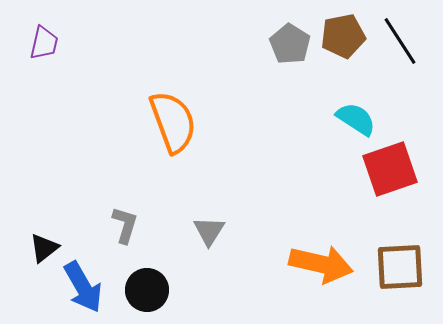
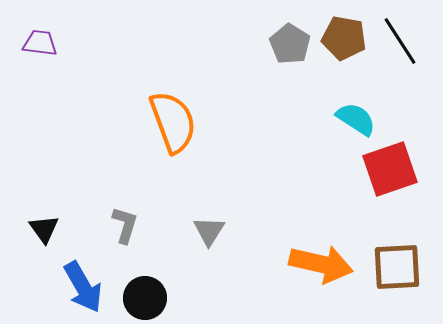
brown pentagon: moved 1 px right, 2 px down; rotated 21 degrees clockwise
purple trapezoid: moved 4 px left; rotated 96 degrees counterclockwise
black triangle: moved 19 px up; rotated 28 degrees counterclockwise
brown square: moved 3 px left
black circle: moved 2 px left, 8 px down
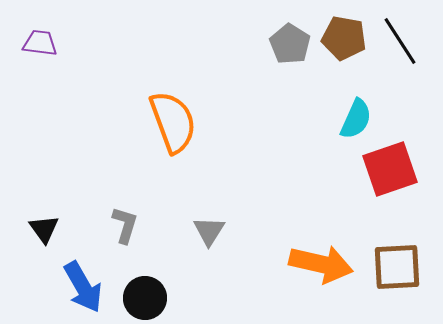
cyan semicircle: rotated 81 degrees clockwise
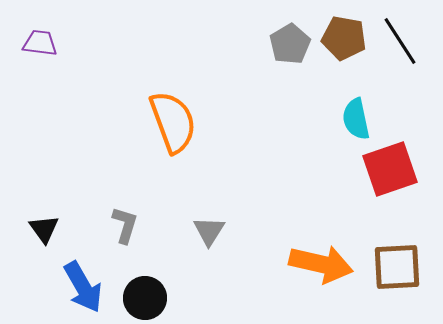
gray pentagon: rotated 9 degrees clockwise
cyan semicircle: rotated 144 degrees clockwise
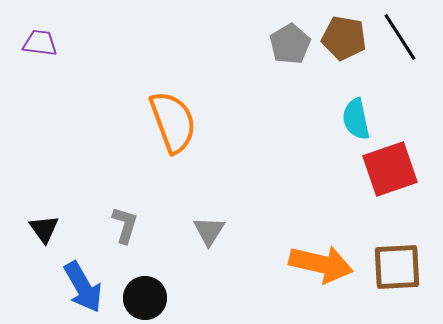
black line: moved 4 px up
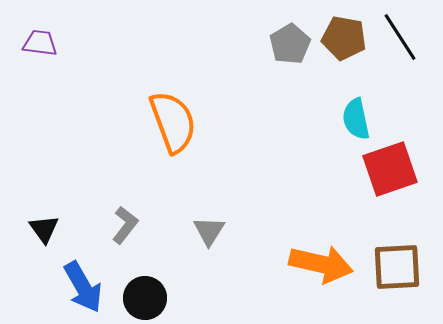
gray L-shape: rotated 21 degrees clockwise
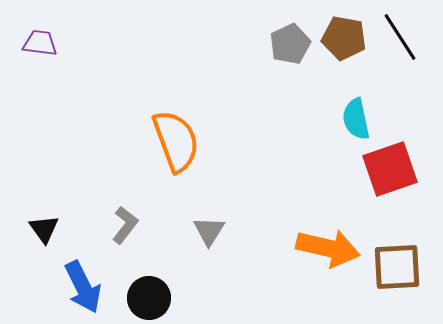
gray pentagon: rotated 6 degrees clockwise
orange semicircle: moved 3 px right, 19 px down
orange arrow: moved 7 px right, 16 px up
blue arrow: rotated 4 degrees clockwise
black circle: moved 4 px right
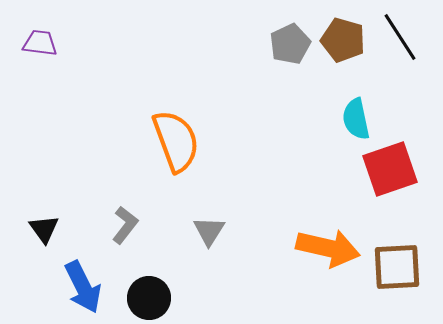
brown pentagon: moved 1 px left, 2 px down; rotated 6 degrees clockwise
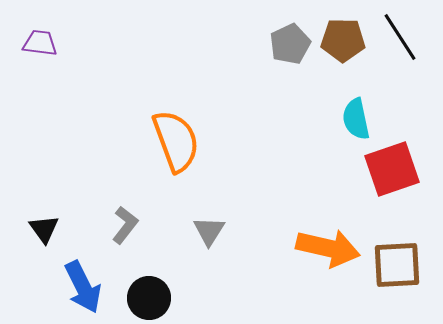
brown pentagon: rotated 15 degrees counterclockwise
red square: moved 2 px right
brown square: moved 2 px up
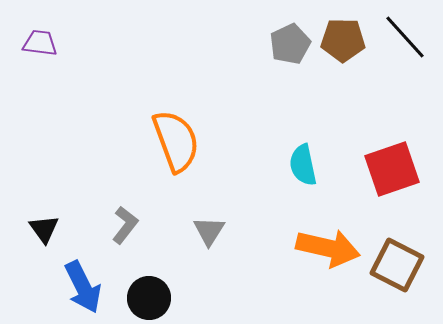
black line: moved 5 px right; rotated 9 degrees counterclockwise
cyan semicircle: moved 53 px left, 46 px down
brown square: rotated 30 degrees clockwise
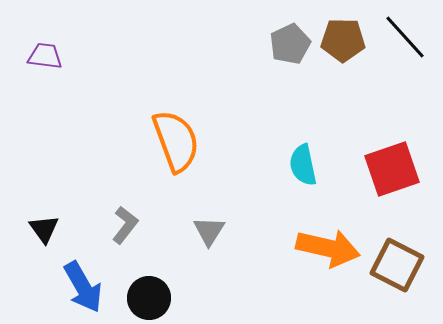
purple trapezoid: moved 5 px right, 13 px down
blue arrow: rotated 4 degrees counterclockwise
